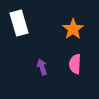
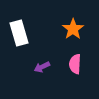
white rectangle: moved 10 px down
purple arrow: rotated 98 degrees counterclockwise
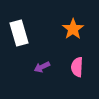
pink semicircle: moved 2 px right, 3 px down
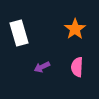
orange star: moved 2 px right
